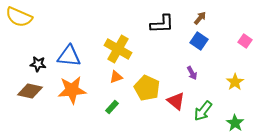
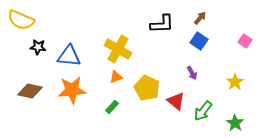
yellow semicircle: moved 2 px right, 3 px down
black star: moved 17 px up
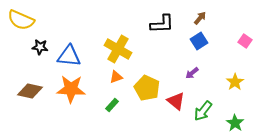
blue square: rotated 24 degrees clockwise
black star: moved 2 px right
purple arrow: rotated 80 degrees clockwise
orange star: moved 1 px left, 1 px up; rotated 8 degrees clockwise
green rectangle: moved 2 px up
